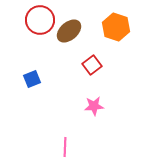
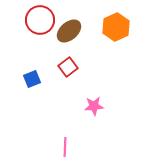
orange hexagon: rotated 16 degrees clockwise
red square: moved 24 px left, 2 px down
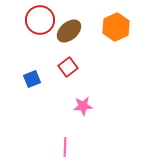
pink star: moved 11 px left
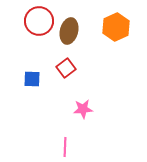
red circle: moved 1 px left, 1 px down
brown ellipse: rotated 35 degrees counterclockwise
red square: moved 2 px left, 1 px down
blue square: rotated 24 degrees clockwise
pink star: moved 3 px down
